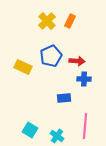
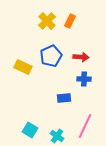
red arrow: moved 4 px right, 4 px up
pink line: rotated 20 degrees clockwise
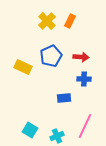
cyan cross: rotated 32 degrees clockwise
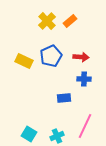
orange rectangle: rotated 24 degrees clockwise
yellow rectangle: moved 1 px right, 6 px up
cyan square: moved 1 px left, 4 px down
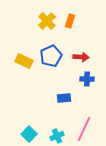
orange rectangle: rotated 32 degrees counterclockwise
blue cross: moved 3 px right
pink line: moved 1 px left, 3 px down
cyan square: rotated 14 degrees clockwise
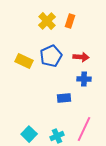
blue cross: moved 3 px left
